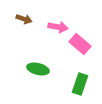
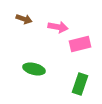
pink rectangle: rotated 55 degrees counterclockwise
green ellipse: moved 4 px left
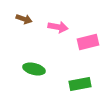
pink rectangle: moved 8 px right, 2 px up
green rectangle: rotated 60 degrees clockwise
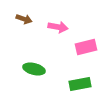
pink rectangle: moved 2 px left, 5 px down
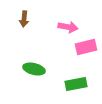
brown arrow: rotated 77 degrees clockwise
pink arrow: moved 10 px right
green rectangle: moved 4 px left
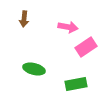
pink rectangle: rotated 20 degrees counterclockwise
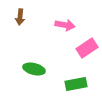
brown arrow: moved 4 px left, 2 px up
pink arrow: moved 3 px left, 2 px up
pink rectangle: moved 1 px right, 1 px down
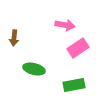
brown arrow: moved 6 px left, 21 px down
pink rectangle: moved 9 px left
green rectangle: moved 2 px left, 1 px down
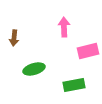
pink arrow: moved 1 px left, 2 px down; rotated 102 degrees counterclockwise
pink rectangle: moved 10 px right, 3 px down; rotated 20 degrees clockwise
green ellipse: rotated 30 degrees counterclockwise
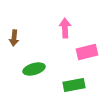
pink arrow: moved 1 px right, 1 px down
pink rectangle: moved 1 px left, 1 px down
